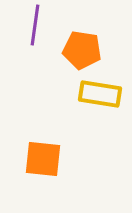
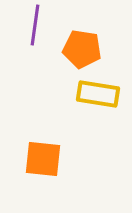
orange pentagon: moved 1 px up
yellow rectangle: moved 2 px left
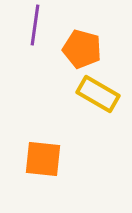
orange pentagon: rotated 6 degrees clockwise
yellow rectangle: rotated 21 degrees clockwise
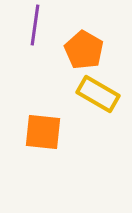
orange pentagon: moved 2 px right, 1 px down; rotated 15 degrees clockwise
orange square: moved 27 px up
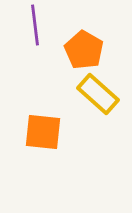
purple line: rotated 15 degrees counterclockwise
yellow rectangle: rotated 12 degrees clockwise
